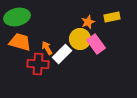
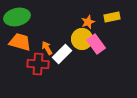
yellow circle: moved 2 px right
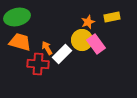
yellow circle: moved 1 px down
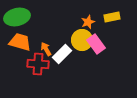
orange arrow: moved 1 px left, 1 px down
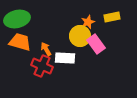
green ellipse: moved 2 px down
yellow circle: moved 2 px left, 4 px up
white rectangle: moved 3 px right, 4 px down; rotated 48 degrees clockwise
red cross: moved 4 px right, 2 px down; rotated 20 degrees clockwise
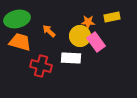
orange star: rotated 24 degrees clockwise
pink rectangle: moved 2 px up
orange arrow: moved 3 px right, 18 px up; rotated 16 degrees counterclockwise
white rectangle: moved 6 px right
red cross: moved 1 px left; rotated 10 degrees counterclockwise
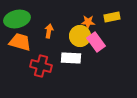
orange arrow: rotated 56 degrees clockwise
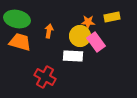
green ellipse: rotated 25 degrees clockwise
white rectangle: moved 2 px right, 2 px up
red cross: moved 4 px right, 11 px down; rotated 15 degrees clockwise
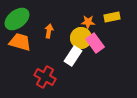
green ellipse: rotated 50 degrees counterclockwise
yellow circle: moved 1 px right, 2 px down
pink rectangle: moved 1 px left, 1 px down
white rectangle: rotated 60 degrees counterclockwise
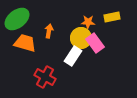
orange trapezoid: moved 5 px right, 1 px down
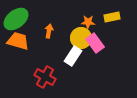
green ellipse: moved 1 px left
orange trapezoid: moved 7 px left, 2 px up
